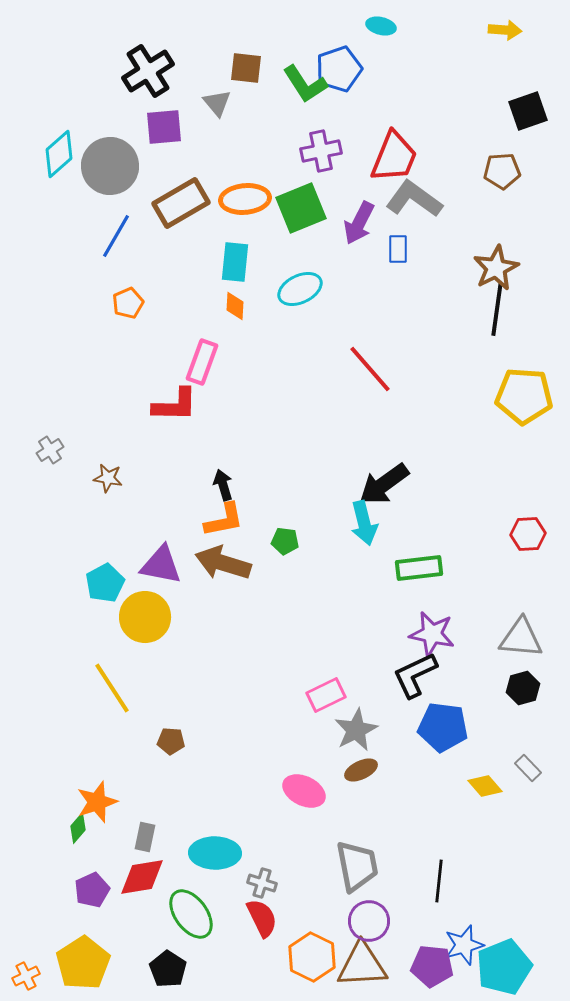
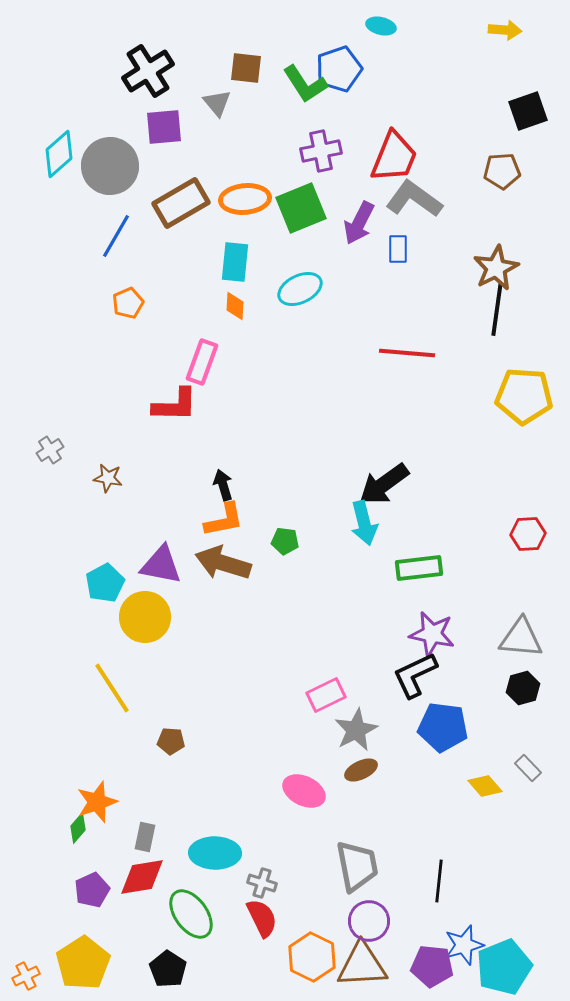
red line at (370, 369): moved 37 px right, 16 px up; rotated 44 degrees counterclockwise
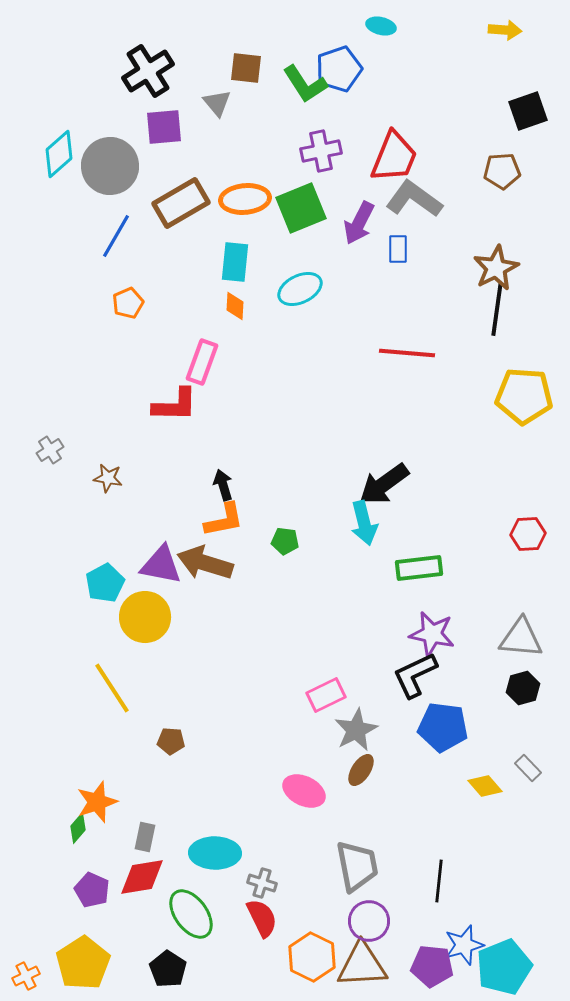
brown arrow at (223, 563): moved 18 px left
brown ellipse at (361, 770): rotated 32 degrees counterclockwise
purple pentagon at (92, 890): rotated 24 degrees counterclockwise
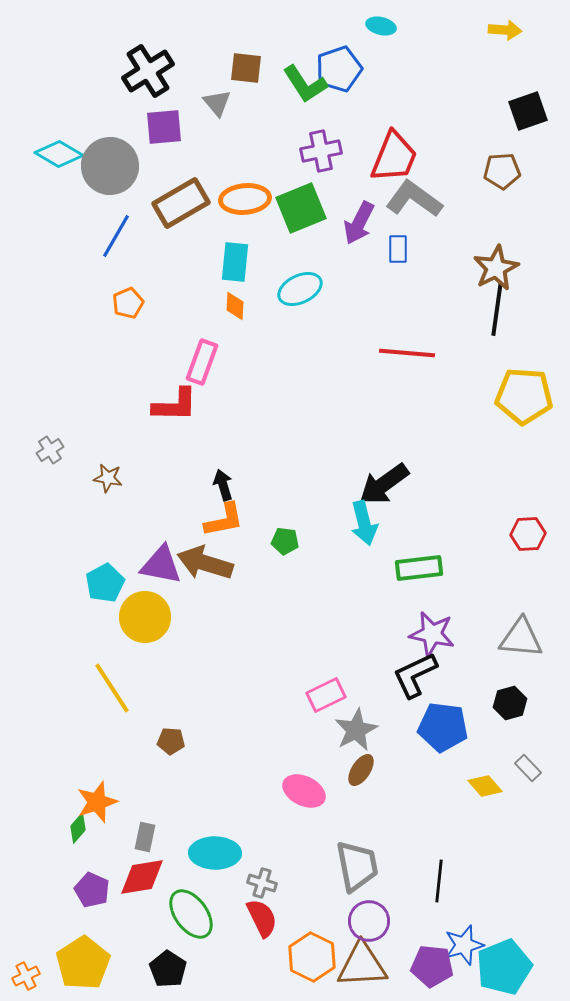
cyan diamond at (59, 154): rotated 72 degrees clockwise
black hexagon at (523, 688): moved 13 px left, 15 px down
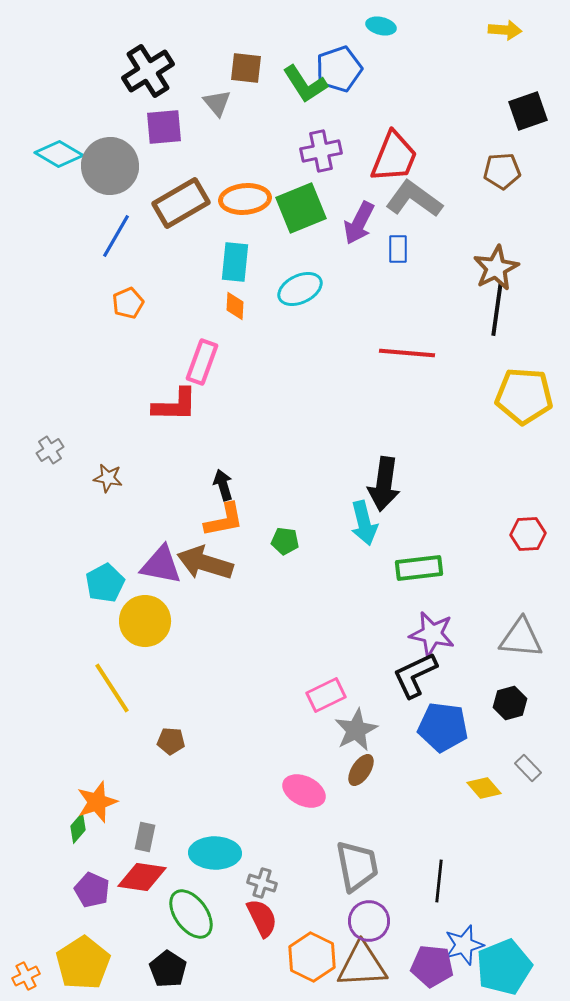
black arrow at (384, 484): rotated 46 degrees counterclockwise
yellow circle at (145, 617): moved 4 px down
yellow diamond at (485, 786): moved 1 px left, 2 px down
red diamond at (142, 877): rotated 18 degrees clockwise
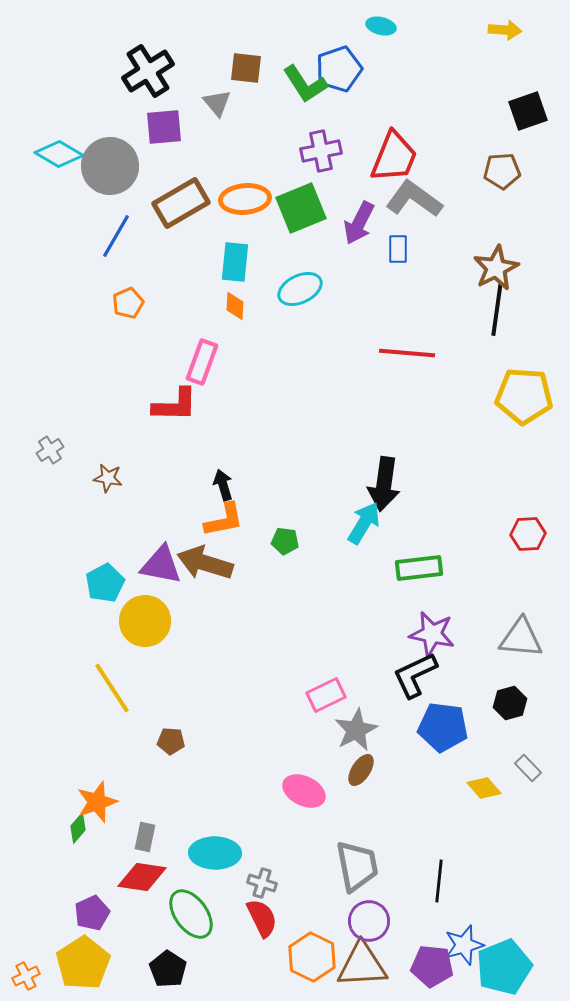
cyan arrow at (364, 523): rotated 135 degrees counterclockwise
purple pentagon at (92, 890): moved 23 px down; rotated 24 degrees clockwise
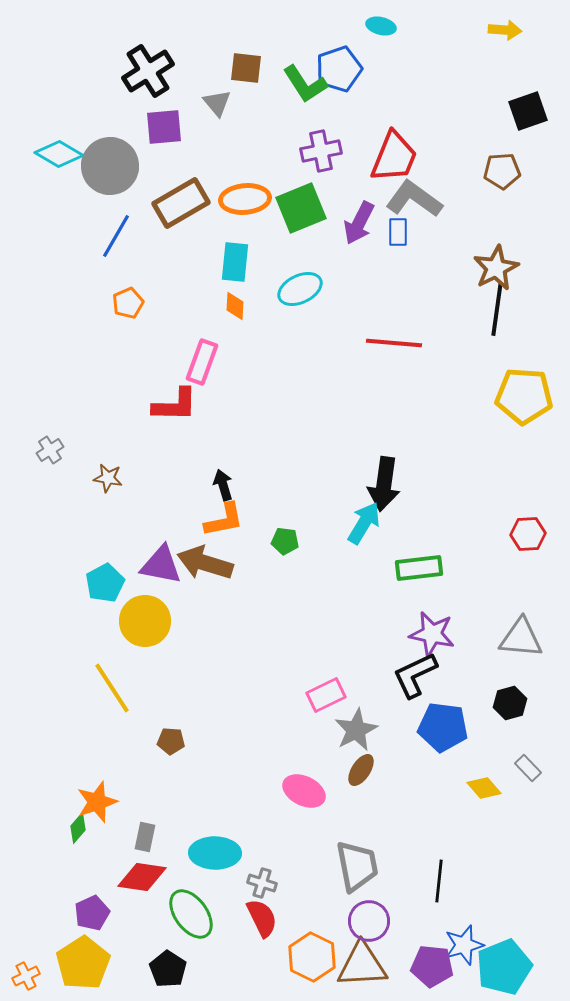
blue rectangle at (398, 249): moved 17 px up
red line at (407, 353): moved 13 px left, 10 px up
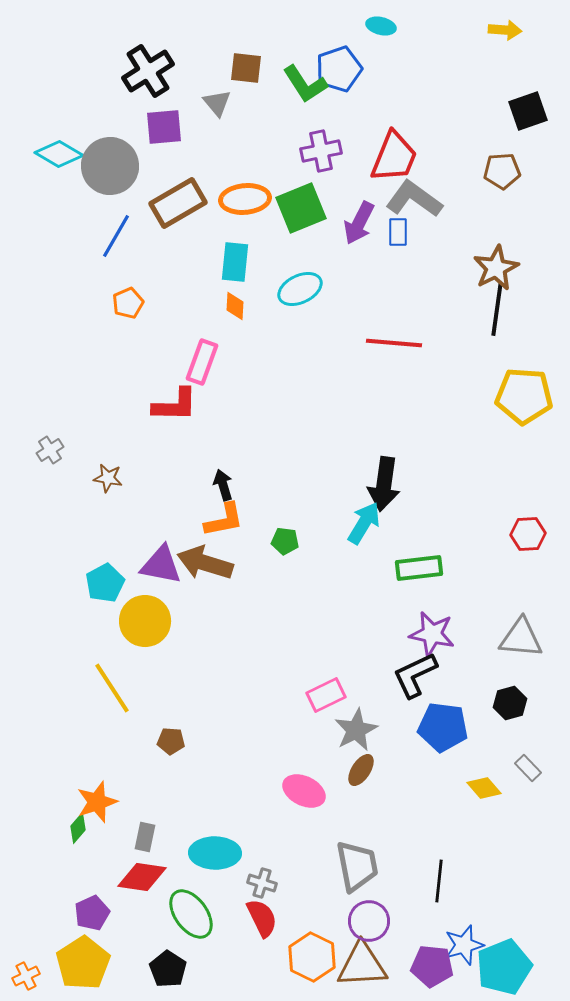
brown rectangle at (181, 203): moved 3 px left
